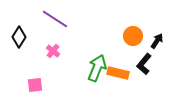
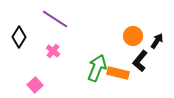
black L-shape: moved 4 px left, 3 px up
pink square: rotated 35 degrees counterclockwise
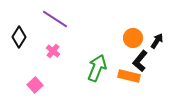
orange circle: moved 2 px down
orange rectangle: moved 11 px right, 3 px down
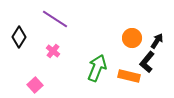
orange circle: moved 1 px left
black L-shape: moved 7 px right, 1 px down
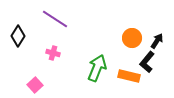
black diamond: moved 1 px left, 1 px up
pink cross: moved 2 px down; rotated 24 degrees counterclockwise
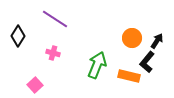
green arrow: moved 3 px up
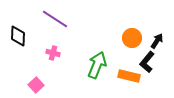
black diamond: rotated 30 degrees counterclockwise
pink square: moved 1 px right
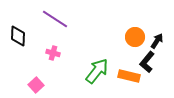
orange circle: moved 3 px right, 1 px up
green arrow: moved 6 px down; rotated 16 degrees clockwise
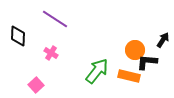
orange circle: moved 13 px down
black arrow: moved 6 px right, 1 px up
pink cross: moved 2 px left; rotated 16 degrees clockwise
black L-shape: rotated 55 degrees clockwise
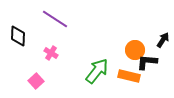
pink square: moved 4 px up
